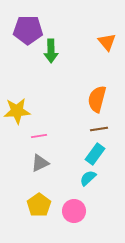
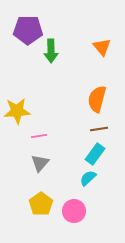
orange triangle: moved 5 px left, 5 px down
gray triangle: rotated 24 degrees counterclockwise
yellow pentagon: moved 2 px right, 1 px up
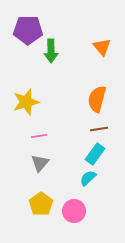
yellow star: moved 9 px right, 9 px up; rotated 12 degrees counterclockwise
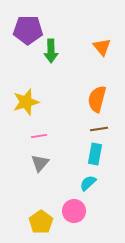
cyan rectangle: rotated 25 degrees counterclockwise
cyan semicircle: moved 5 px down
yellow pentagon: moved 18 px down
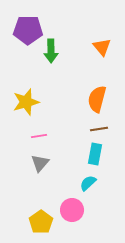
pink circle: moved 2 px left, 1 px up
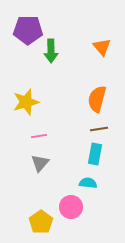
cyan semicircle: rotated 48 degrees clockwise
pink circle: moved 1 px left, 3 px up
